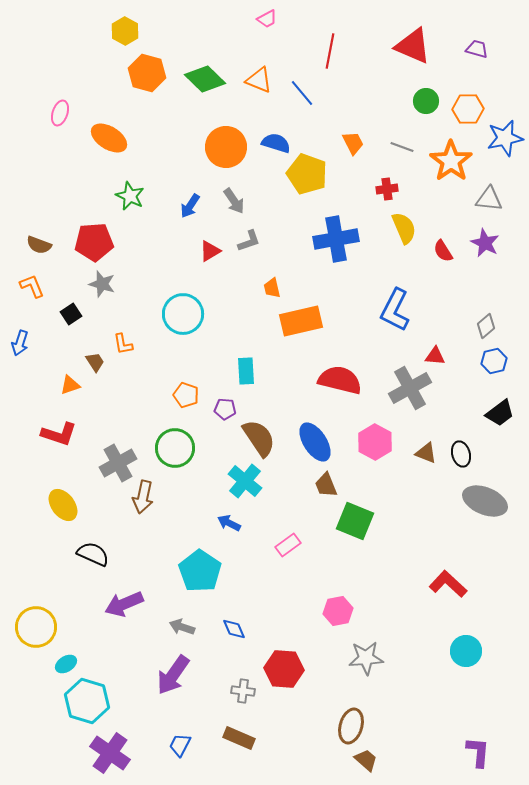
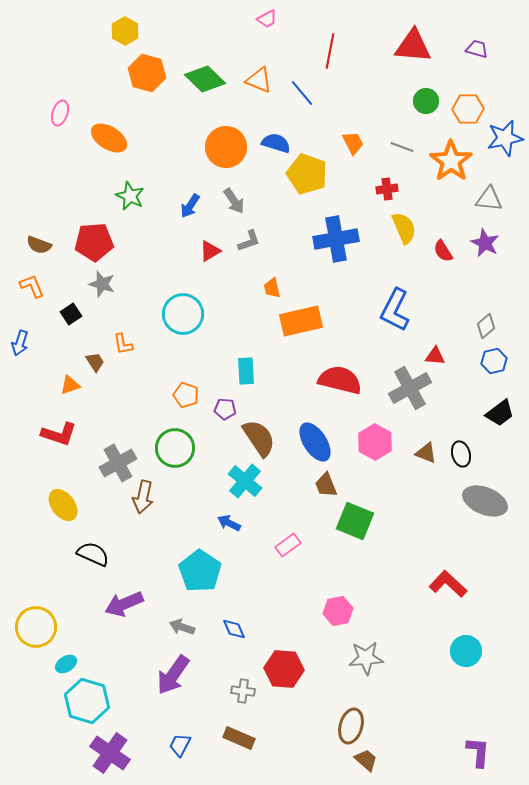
red triangle at (413, 46): rotated 18 degrees counterclockwise
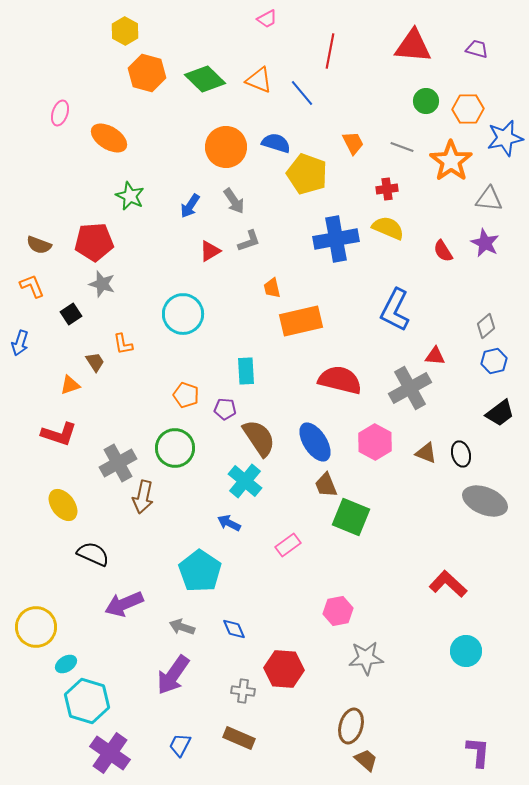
yellow semicircle at (404, 228): moved 16 px left; rotated 44 degrees counterclockwise
green square at (355, 521): moved 4 px left, 4 px up
